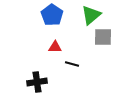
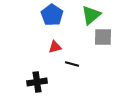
red triangle: rotated 16 degrees counterclockwise
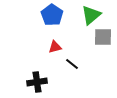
black line: rotated 24 degrees clockwise
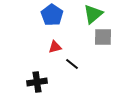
green triangle: moved 2 px right, 1 px up
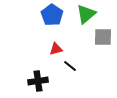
green triangle: moved 7 px left
red triangle: moved 1 px right, 2 px down
black line: moved 2 px left, 2 px down
black cross: moved 1 px right, 1 px up
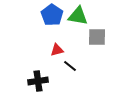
green triangle: moved 8 px left, 2 px down; rotated 50 degrees clockwise
gray square: moved 6 px left
red triangle: moved 1 px right, 1 px down
